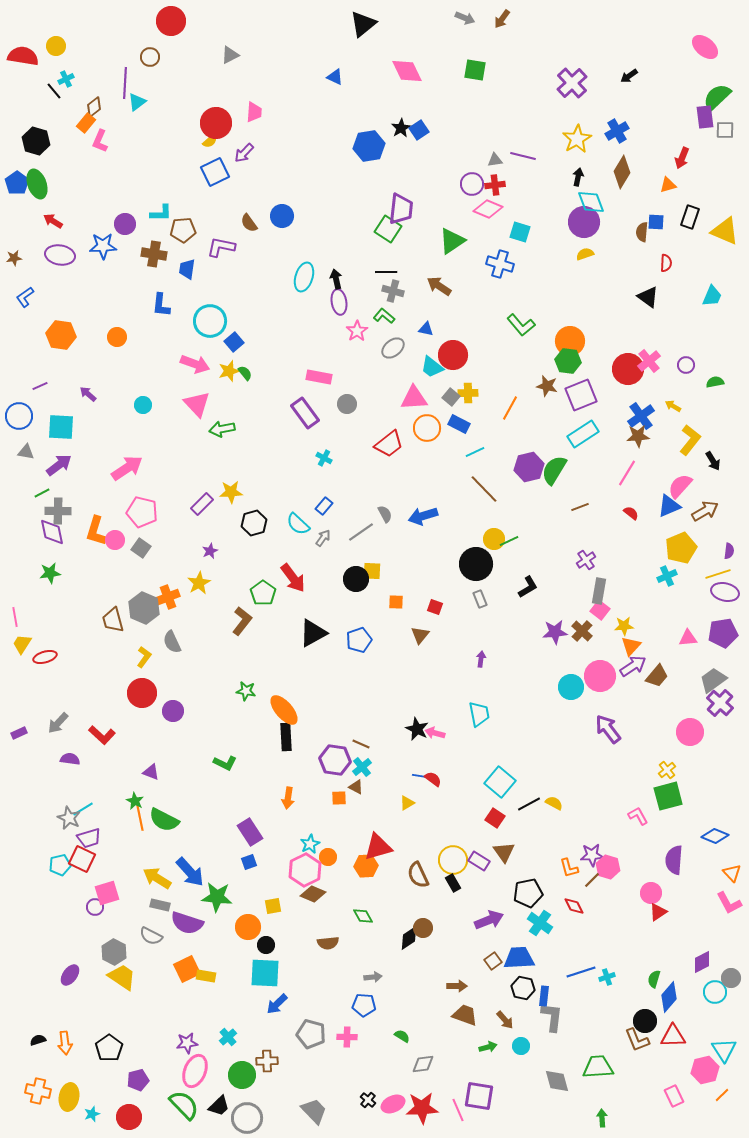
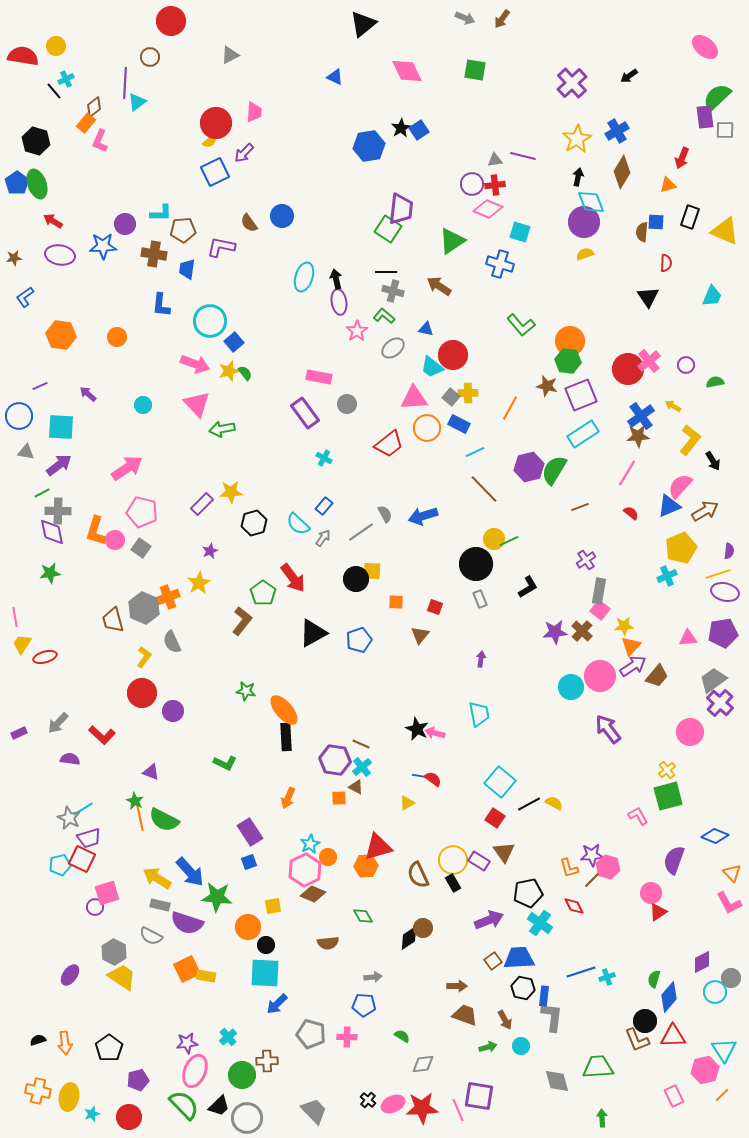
black triangle at (648, 297): rotated 20 degrees clockwise
orange arrow at (288, 798): rotated 15 degrees clockwise
purple semicircle at (674, 860): rotated 16 degrees clockwise
brown arrow at (505, 1020): rotated 12 degrees clockwise
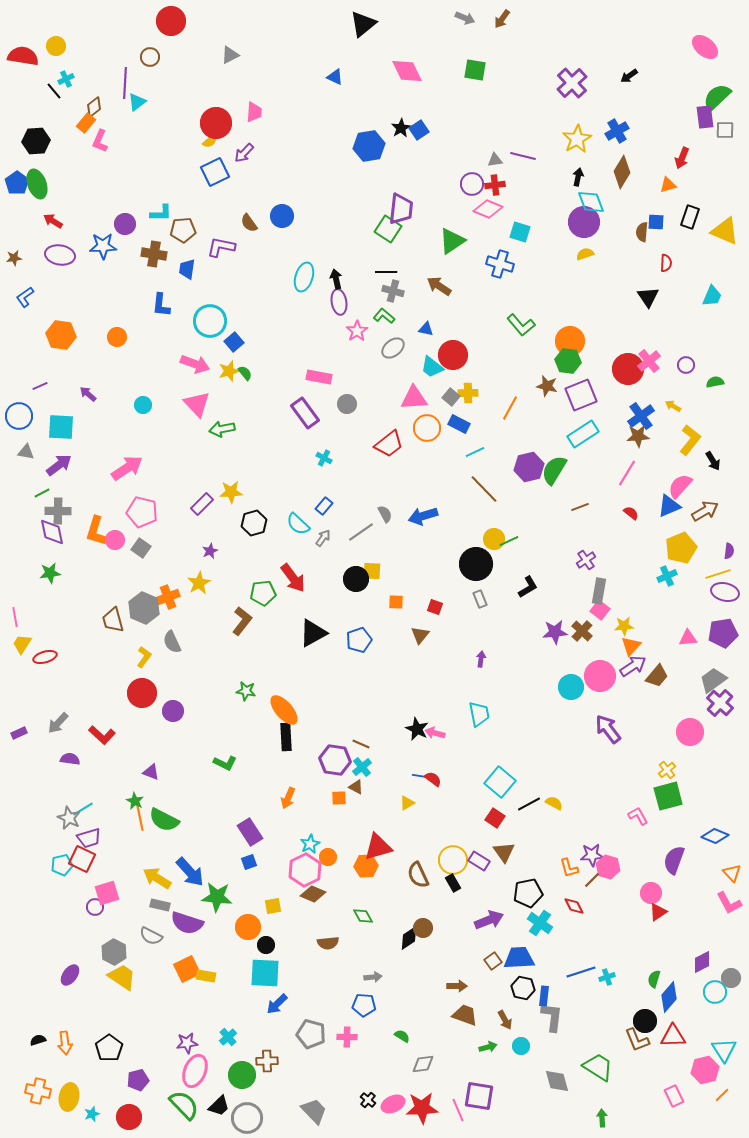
black hexagon at (36, 141): rotated 20 degrees counterclockwise
green pentagon at (263, 593): rotated 30 degrees clockwise
cyan pentagon at (60, 865): moved 2 px right
green trapezoid at (598, 1067): rotated 36 degrees clockwise
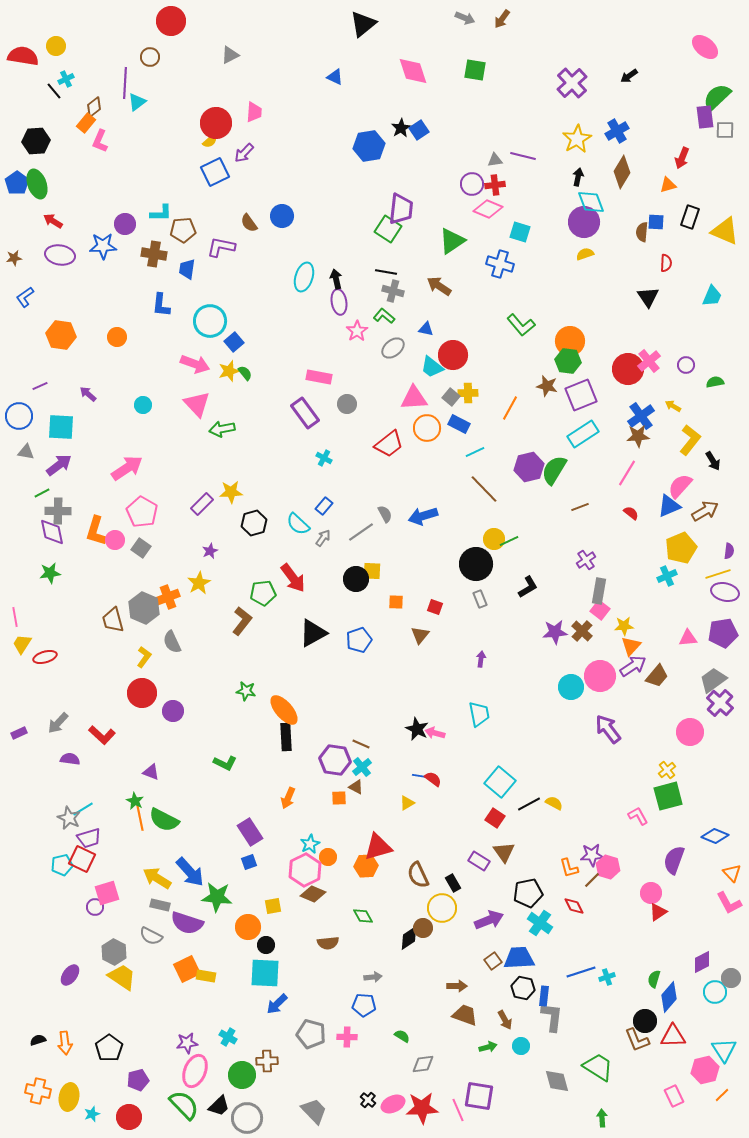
pink diamond at (407, 71): moved 6 px right; rotated 8 degrees clockwise
black line at (386, 272): rotated 10 degrees clockwise
pink pentagon at (142, 512): rotated 16 degrees clockwise
yellow circle at (453, 860): moved 11 px left, 48 px down
cyan cross at (228, 1037): rotated 18 degrees counterclockwise
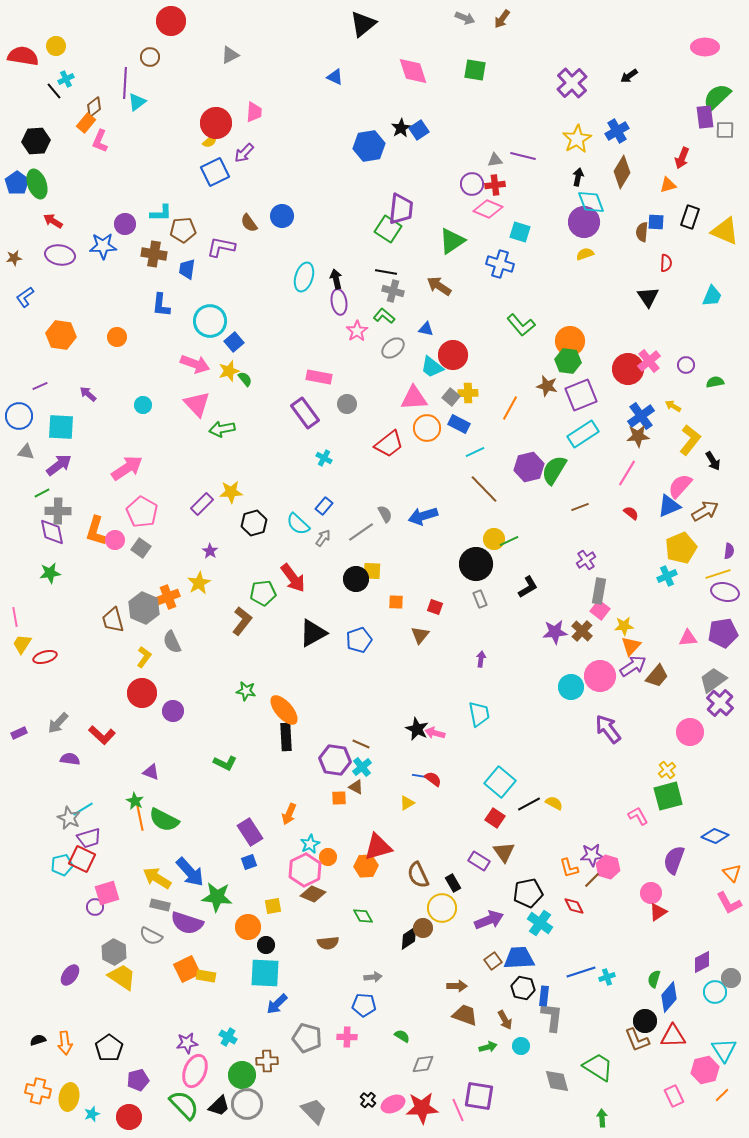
pink ellipse at (705, 47): rotated 40 degrees counterclockwise
green semicircle at (245, 373): moved 6 px down
purple star at (210, 551): rotated 14 degrees counterclockwise
orange arrow at (288, 798): moved 1 px right, 16 px down
gray pentagon at (311, 1034): moved 4 px left, 4 px down
gray circle at (247, 1118): moved 14 px up
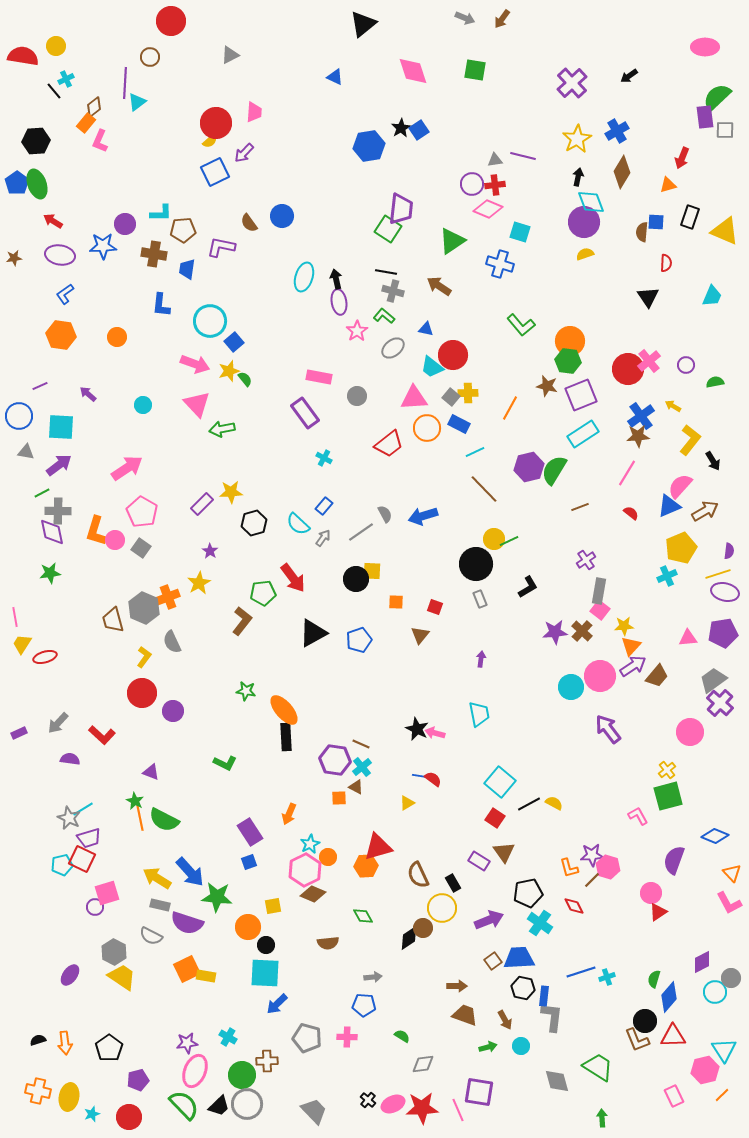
blue L-shape at (25, 297): moved 40 px right, 3 px up
gray circle at (347, 404): moved 10 px right, 8 px up
purple square at (479, 1096): moved 4 px up
